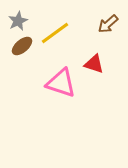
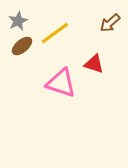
brown arrow: moved 2 px right, 1 px up
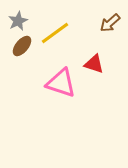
brown ellipse: rotated 10 degrees counterclockwise
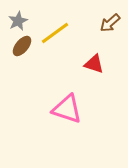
pink triangle: moved 6 px right, 26 px down
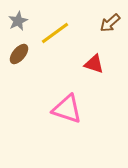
brown ellipse: moved 3 px left, 8 px down
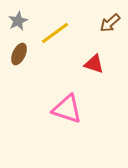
brown ellipse: rotated 15 degrees counterclockwise
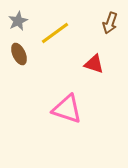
brown arrow: rotated 30 degrees counterclockwise
brown ellipse: rotated 50 degrees counterclockwise
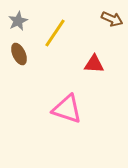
brown arrow: moved 2 px right, 4 px up; rotated 85 degrees counterclockwise
yellow line: rotated 20 degrees counterclockwise
red triangle: rotated 15 degrees counterclockwise
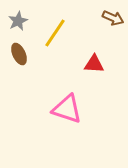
brown arrow: moved 1 px right, 1 px up
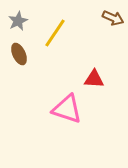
red triangle: moved 15 px down
